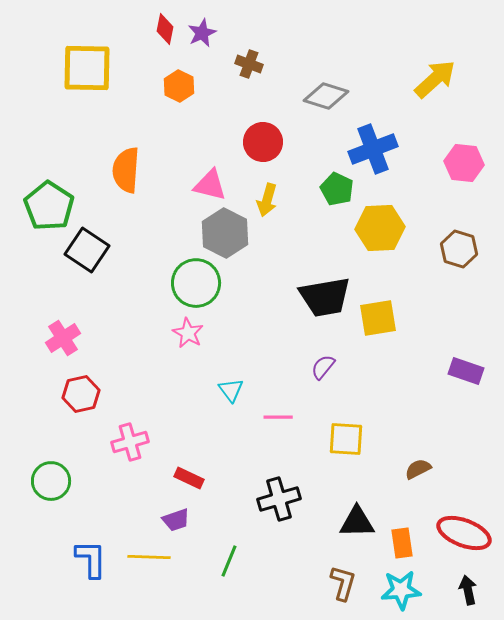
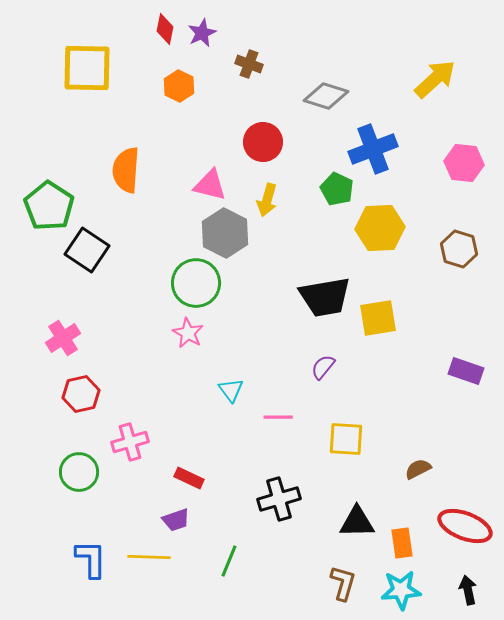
green circle at (51, 481): moved 28 px right, 9 px up
red ellipse at (464, 533): moved 1 px right, 7 px up
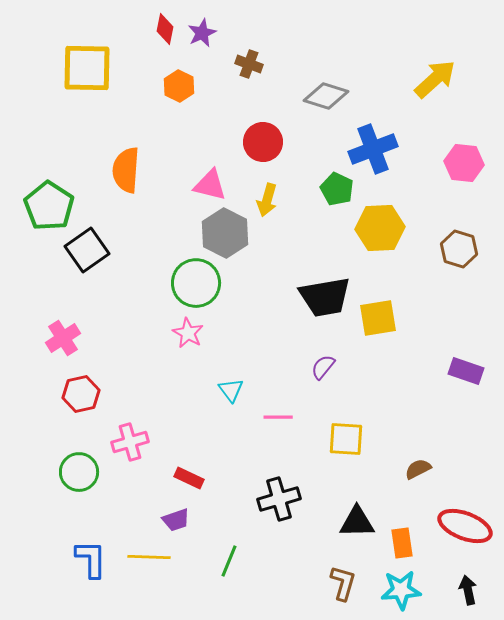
black square at (87, 250): rotated 21 degrees clockwise
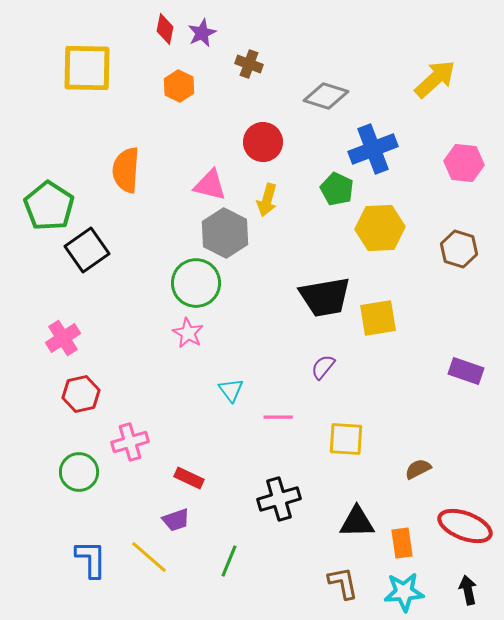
yellow line at (149, 557): rotated 39 degrees clockwise
brown L-shape at (343, 583): rotated 27 degrees counterclockwise
cyan star at (401, 590): moved 3 px right, 2 px down
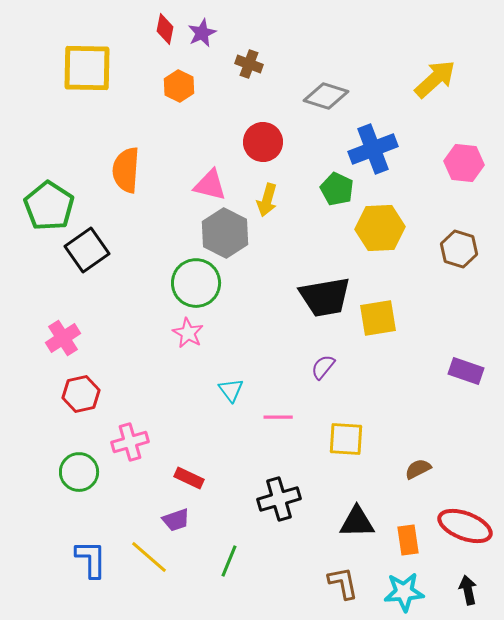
orange rectangle at (402, 543): moved 6 px right, 3 px up
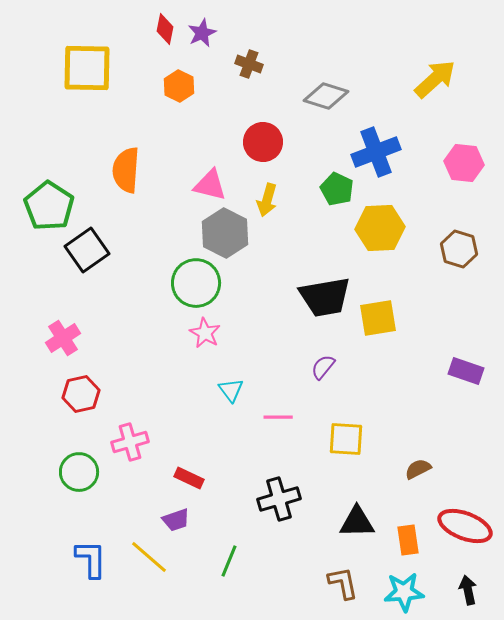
blue cross at (373, 149): moved 3 px right, 3 px down
pink star at (188, 333): moved 17 px right
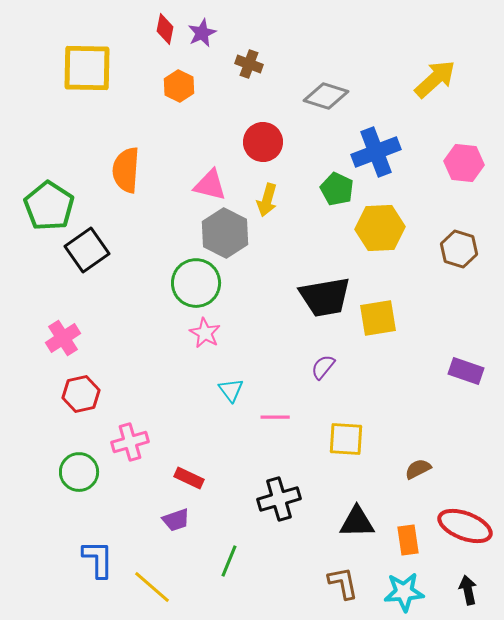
pink line at (278, 417): moved 3 px left
yellow line at (149, 557): moved 3 px right, 30 px down
blue L-shape at (91, 559): moved 7 px right
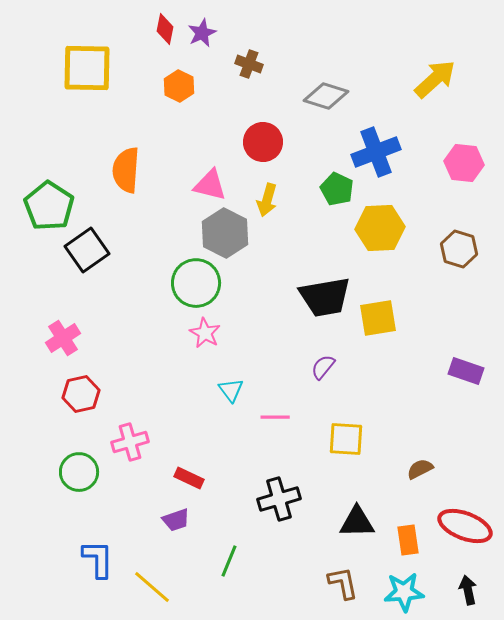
brown semicircle at (418, 469): moved 2 px right
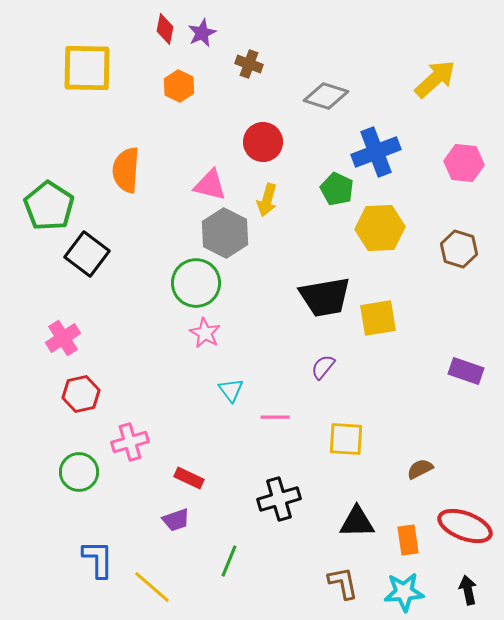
black square at (87, 250): moved 4 px down; rotated 18 degrees counterclockwise
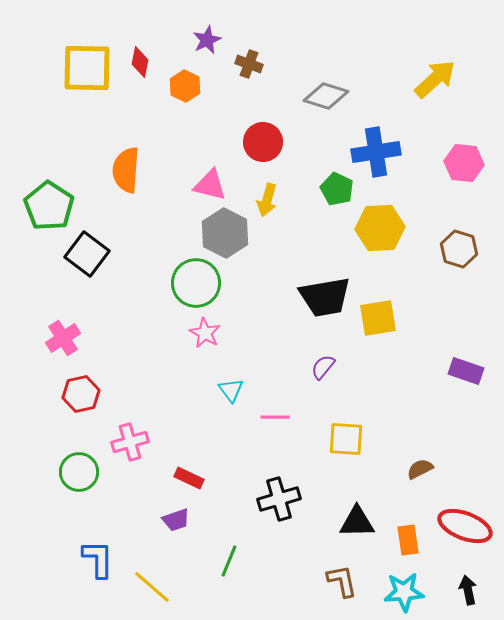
red diamond at (165, 29): moved 25 px left, 33 px down
purple star at (202, 33): moved 5 px right, 7 px down
orange hexagon at (179, 86): moved 6 px right
blue cross at (376, 152): rotated 12 degrees clockwise
brown L-shape at (343, 583): moved 1 px left, 2 px up
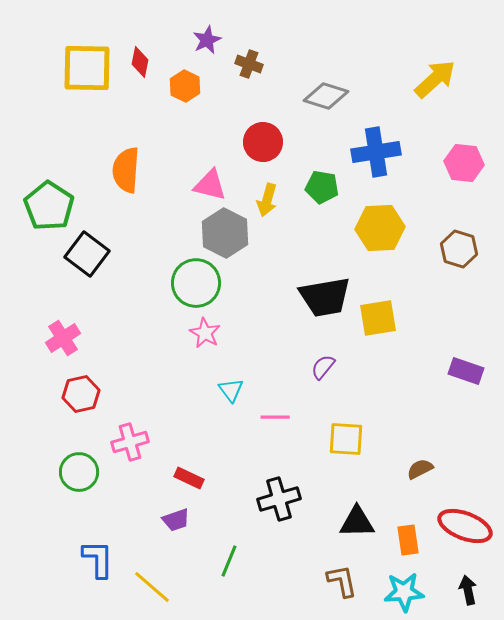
green pentagon at (337, 189): moved 15 px left, 2 px up; rotated 16 degrees counterclockwise
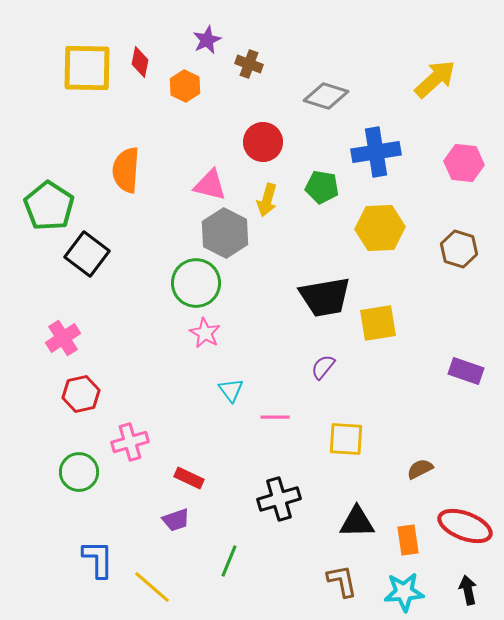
yellow square at (378, 318): moved 5 px down
